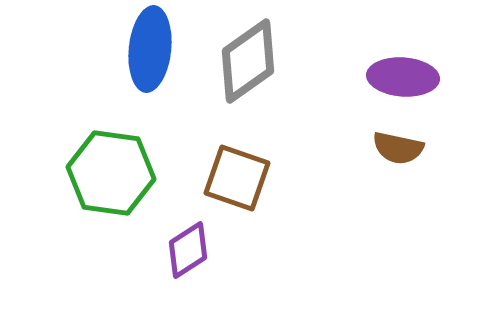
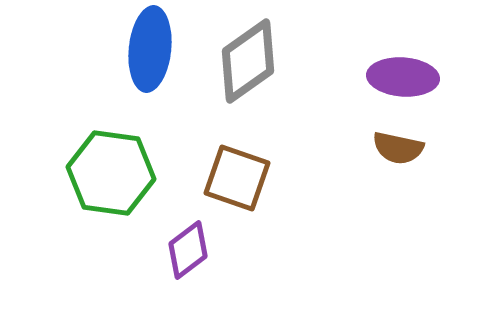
purple diamond: rotated 4 degrees counterclockwise
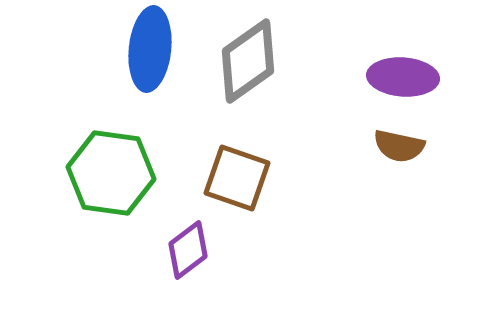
brown semicircle: moved 1 px right, 2 px up
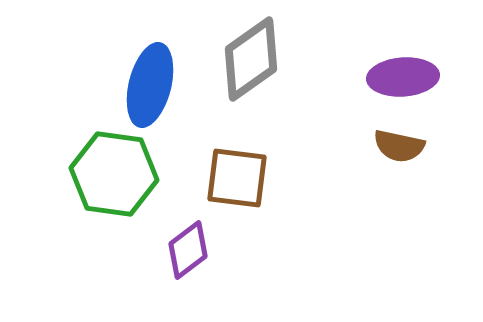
blue ellipse: moved 36 px down; rotated 8 degrees clockwise
gray diamond: moved 3 px right, 2 px up
purple ellipse: rotated 8 degrees counterclockwise
green hexagon: moved 3 px right, 1 px down
brown square: rotated 12 degrees counterclockwise
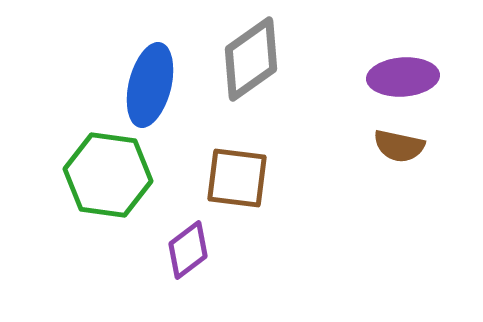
green hexagon: moved 6 px left, 1 px down
